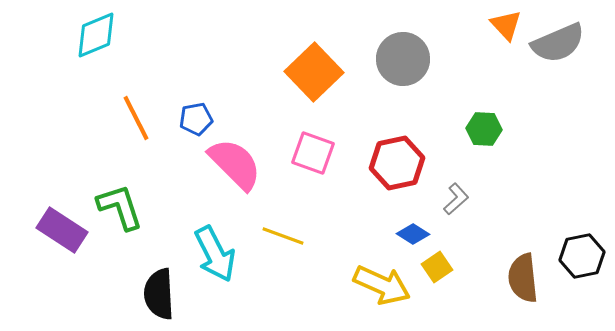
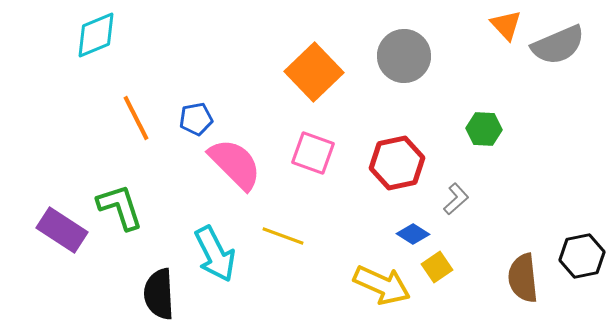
gray semicircle: moved 2 px down
gray circle: moved 1 px right, 3 px up
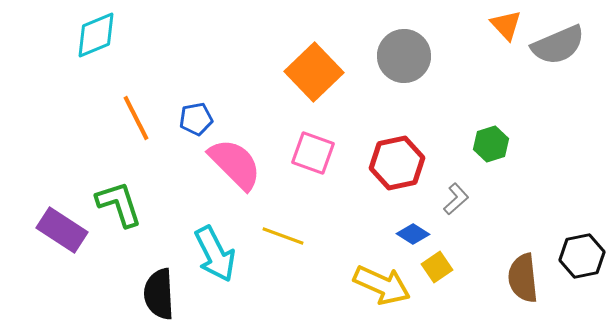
green hexagon: moved 7 px right, 15 px down; rotated 20 degrees counterclockwise
green L-shape: moved 1 px left, 3 px up
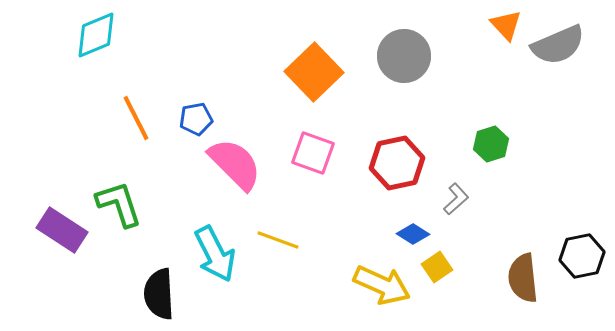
yellow line: moved 5 px left, 4 px down
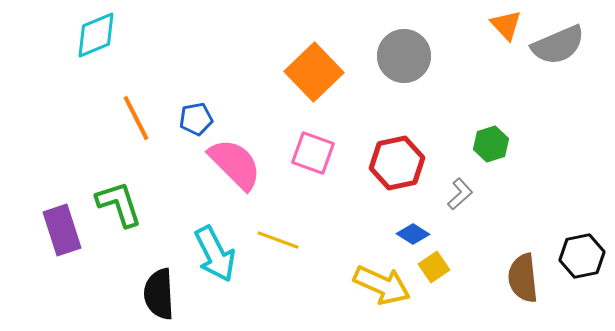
gray L-shape: moved 4 px right, 5 px up
purple rectangle: rotated 39 degrees clockwise
yellow square: moved 3 px left
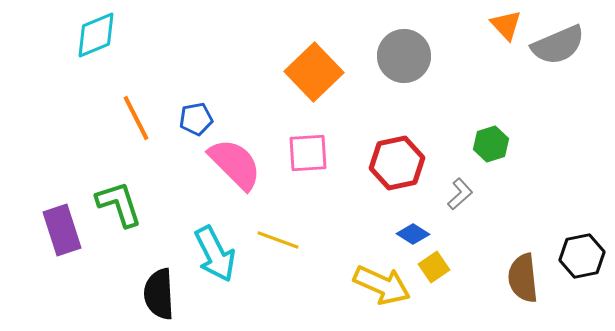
pink square: moved 5 px left; rotated 24 degrees counterclockwise
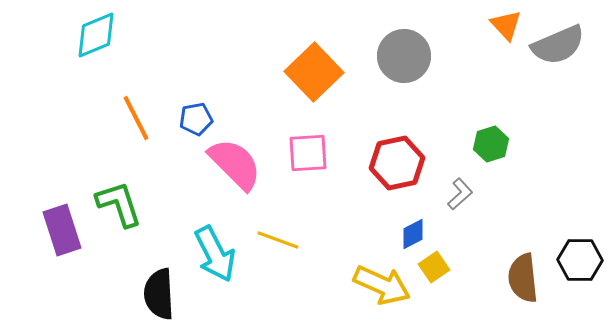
blue diamond: rotated 60 degrees counterclockwise
black hexagon: moved 2 px left, 4 px down; rotated 12 degrees clockwise
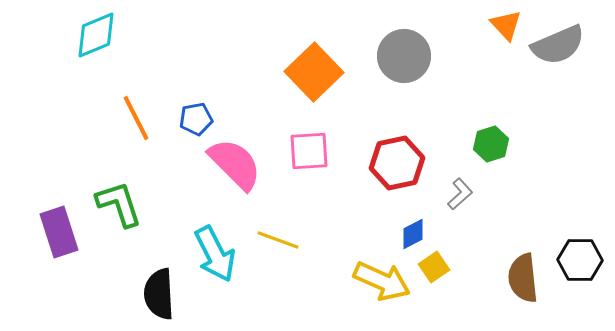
pink square: moved 1 px right, 2 px up
purple rectangle: moved 3 px left, 2 px down
yellow arrow: moved 4 px up
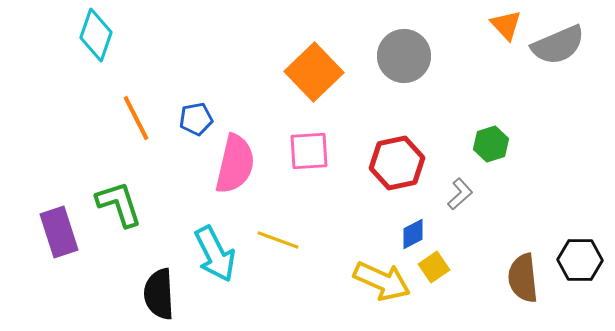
cyan diamond: rotated 48 degrees counterclockwise
pink semicircle: rotated 58 degrees clockwise
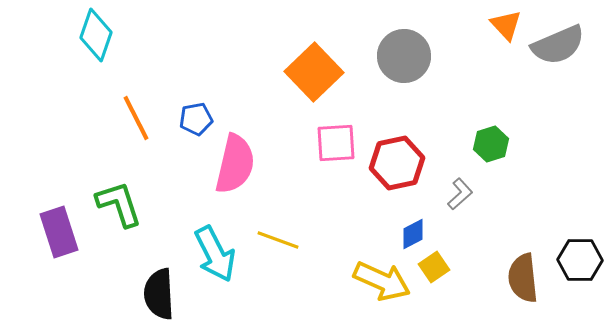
pink square: moved 27 px right, 8 px up
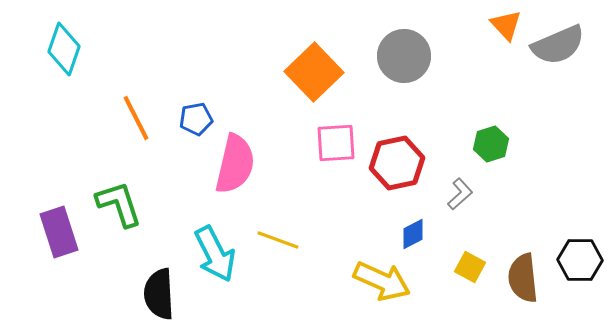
cyan diamond: moved 32 px left, 14 px down
yellow square: moved 36 px right; rotated 28 degrees counterclockwise
